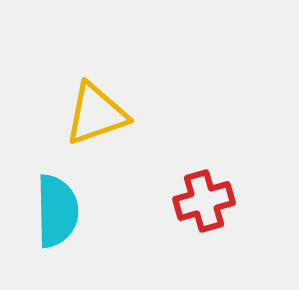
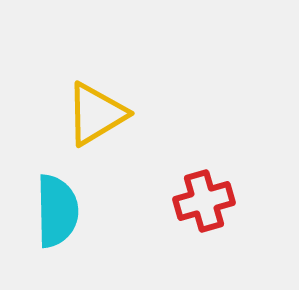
yellow triangle: rotated 12 degrees counterclockwise
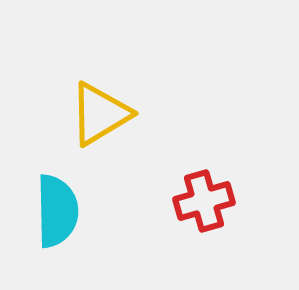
yellow triangle: moved 4 px right
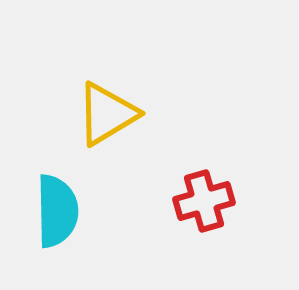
yellow triangle: moved 7 px right
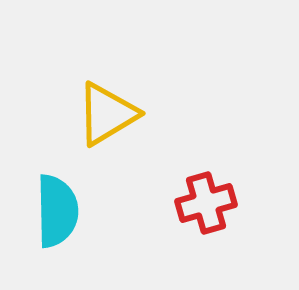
red cross: moved 2 px right, 2 px down
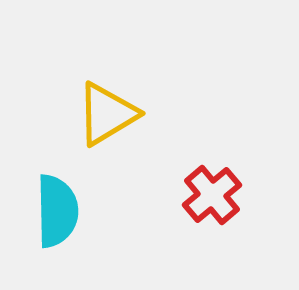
red cross: moved 6 px right, 8 px up; rotated 24 degrees counterclockwise
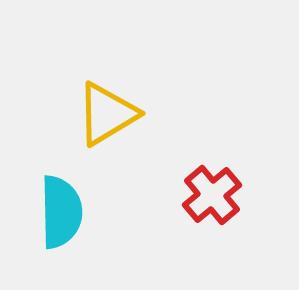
cyan semicircle: moved 4 px right, 1 px down
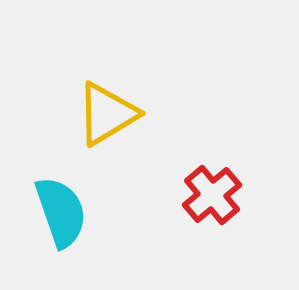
cyan semicircle: rotated 18 degrees counterclockwise
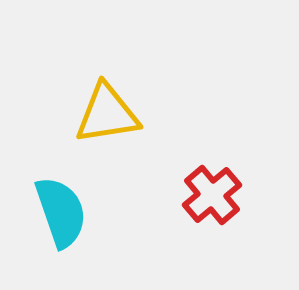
yellow triangle: rotated 22 degrees clockwise
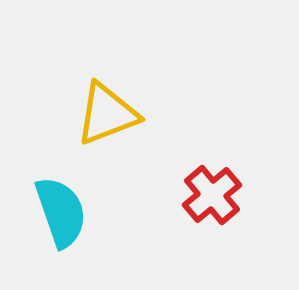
yellow triangle: rotated 12 degrees counterclockwise
